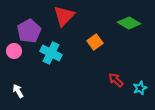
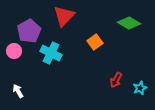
red arrow: rotated 105 degrees counterclockwise
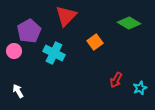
red triangle: moved 2 px right
cyan cross: moved 3 px right
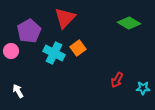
red triangle: moved 1 px left, 2 px down
orange square: moved 17 px left, 6 px down
pink circle: moved 3 px left
red arrow: moved 1 px right
cyan star: moved 3 px right; rotated 24 degrees clockwise
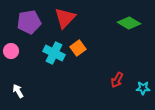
purple pentagon: moved 9 px up; rotated 20 degrees clockwise
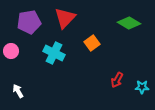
orange square: moved 14 px right, 5 px up
cyan star: moved 1 px left, 1 px up
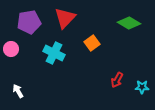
pink circle: moved 2 px up
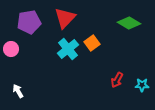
cyan cross: moved 14 px right, 4 px up; rotated 25 degrees clockwise
cyan star: moved 2 px up
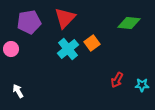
green diamond: rotated 25 degrees counterclockwise
